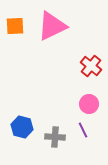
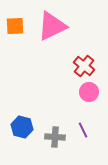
red cross: moved 7 px left
pink circle: moved 12 px up
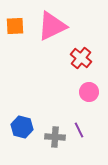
red cross: moved 3 px left, 8 px up
purple line: moved 4 px left
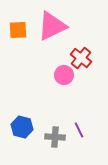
orange square: moved 3 px right, 4 px down
pink circle: moved 25 px left, 17 px up
